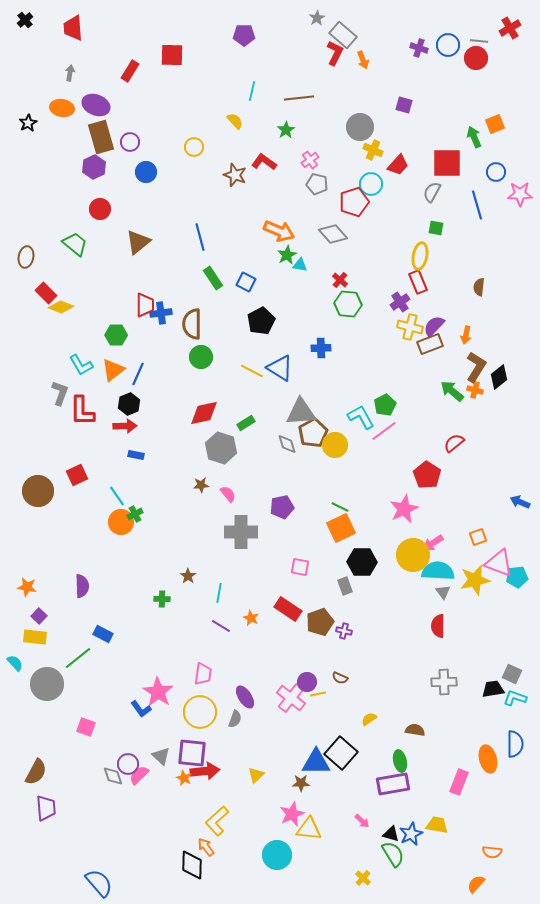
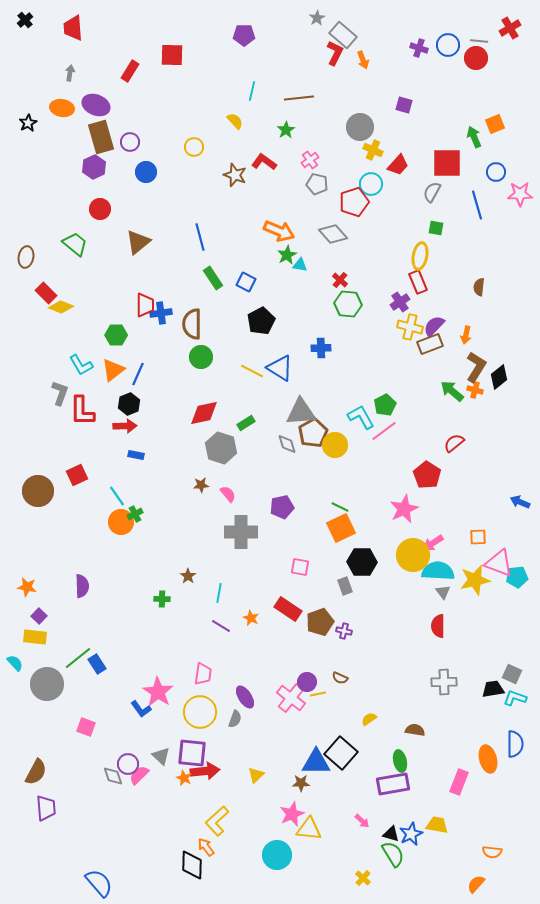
orange square at (478, 537): rotated 18 degrees clockwise
blue rectangle at (103, 634): moved 6 px left, 30 px down; rotated 30 degrees clockwise
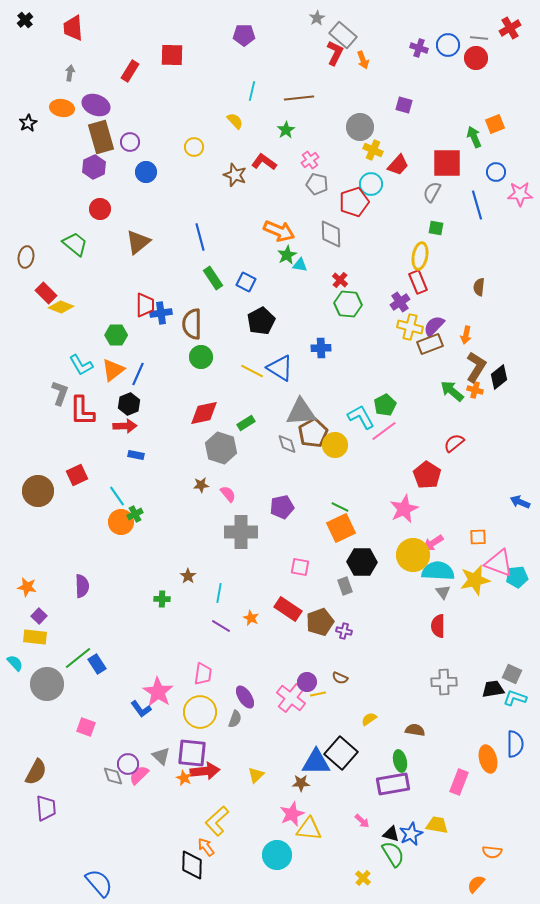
gray line at (479, 41): moved 3 px up
gray diamond at (333, 234): moved 2 px left; rotated 40 degrees clockwise
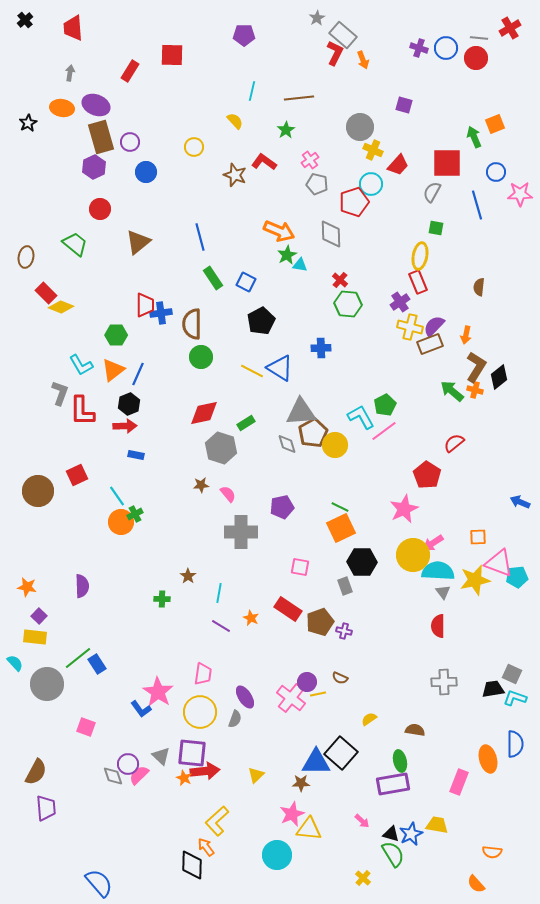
blue circle at (448, 45): moved 2 px left, 3 px down
orange semicircle at (476, 884): rotated 84 degrees counterclockwise
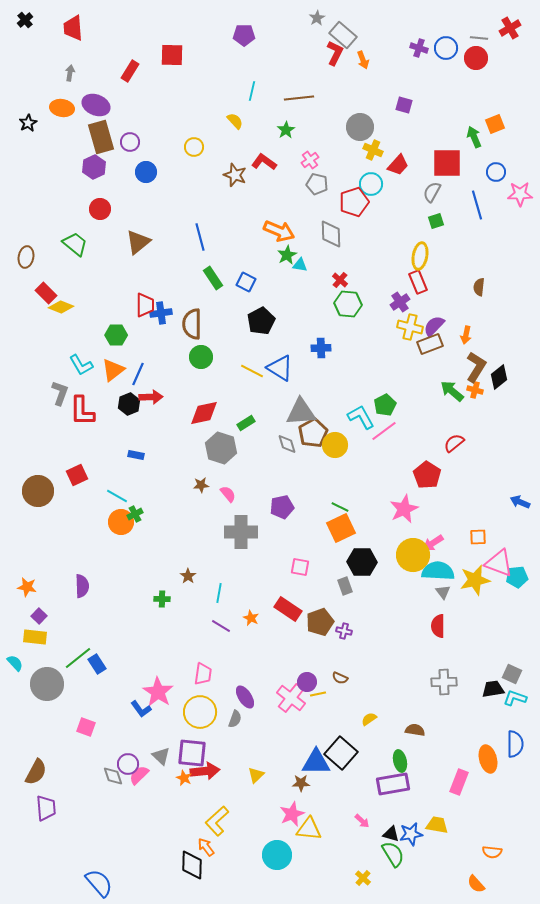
green square at (436, 228): moved 7 px up; rotated 28 degrees counterclockwise
red arrow at (125, 426): moved 26 px right, 29 px up
cyan line at (117, 496): rotated 25 degrees counterclockwise
blue star at (411, 834): rotated 15 degrees clockwise
